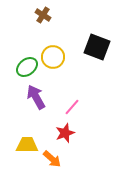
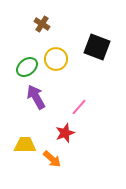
brown cross: moved 1 px left, 9 px down
yellow circle: moved 3 px right, 2 px down
pink line: moved 7 px right
yellow trapezoid: moved 2 px left
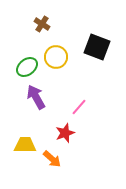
yellow circle: moved 2 px up
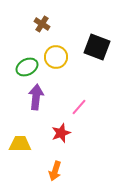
green ellipse: rotated 10 degrees clockwise
purple arrow: rotated 35 degrees clockwise
red star: moved 4 px left
yellow trapezoid: moved 5 px left, 1 px up
orange arrow: moved 3 px right, 12 px down; rotated 66 degrees clockwise
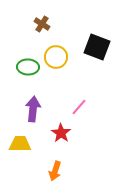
green ellipse: moved 1 px right; rotated 30 degrees clockwise
purple arrow: moved 3 px left, 12 px down
red star: rotated 18 degrees counterclockwise
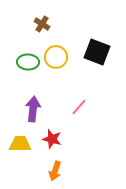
black square: moved 5 px down
green ellipse: moved 5 px up
red star: moved 9 px left, 6 px down; rotated 18 degrees counterclockwise
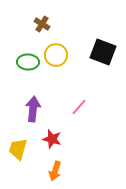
black square: moved 6 px right
yellow circle: moved 2 px up
yellow trapezoid: moved 2 px left, 5 px down; rotated 75 degrees counterclockwise
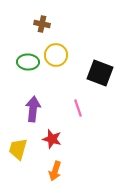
brown cross: rotated 21 degrees counterclockwise
black square: moved 3 px left, 21 px down
pink line: moved 1 px left, 1 px down; rotated 60 degrees counterclockwise
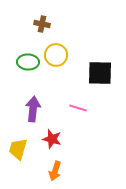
black square: rotated 20 degrees counterclockwise
pink line: rotated 54 degrees counterclockwise
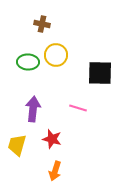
yellow trapezoid: moved 1 px left, 4 px up
